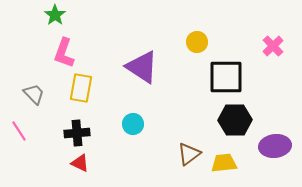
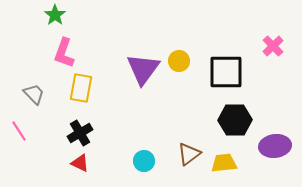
yellow circle: moved 18 px left, 19 px down
purple triangle: moved 1 px right, 2 px down; rotated 33 degrees clockwise
black square: moved 5 px up
cyan circle: moved 11 px right, 37 px down
black cross: moved 3 px right; rotated 25 degrees counterclockwise
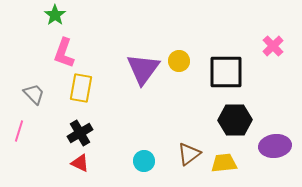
pink line: rotated 50 degrees clockwise
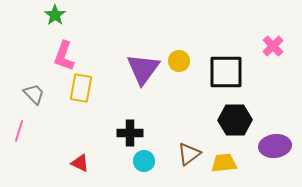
pink L-shape: moved 3 px down
black cross: moved 50 px right; rotated 30 degrees clockwise
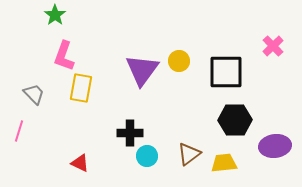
purple triangle: moved 1 px left, 1 px down
cyan circle: moved 3 px right, 5 px up
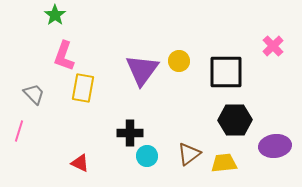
yellow rectangle: moved 2 px right
